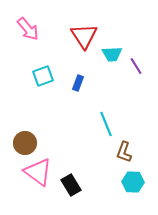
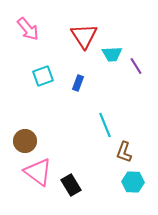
cyan line: moved 1 px left, 1 px down
brown circle: moved 2 px up
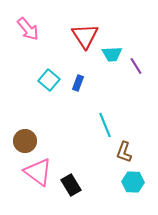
red triangle: moved 1 px right
cyan square: moved 6 px right, 4 px down; rotated 30 degrees counterclockwise
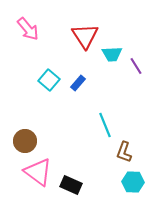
blue rectangle: rotated 21 degrees clockwise
black rectangle: rotated 35 degrees counterclockwise
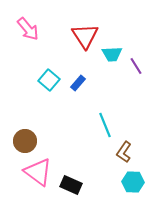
brown L-shape: rotated 15 degrees clockwise
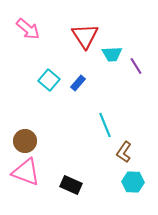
pink arrow: rotated 10 degrees counterclockwise
pink triangle: moved 12 px left; rotated 16 degrees counterclockwise
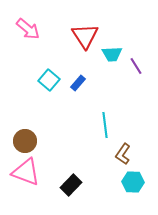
cyan line: rotated 15 degrees clockwise
brown L-shape: moved 1 px left, 2 px down
black rectangle: rotated 70 degrees counterclockwise
